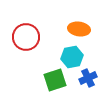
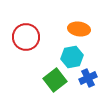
green square: rotated 20 degrees counterclockwise
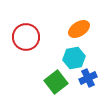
orange ellipse: rotated 40 degrees counterclockwise
cyan hexagon: moved 2 px right, 1 px down
green square: moved 1 px right, 2 px down
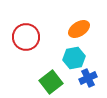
green square: moved 5 px left
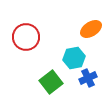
orange ellipse: moved 12 px right
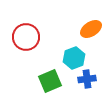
cyan hexagon: rotated 10 degrees counterclockwise
blue cross: moved 1 px left, 1 px down; rotated 18 degrees clockwise
green square: moved 1 px left, 1 px up; rotated 15 degrees clockwise
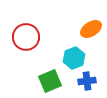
blue cross: moved 2 px down
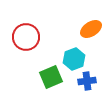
cyan hexagon: moved 1 px down
green square: moved 1 px right, 4 px up
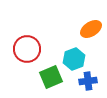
red circle: moved 1 px right, 12 px down
blue cross: moved 1 px right
